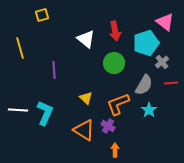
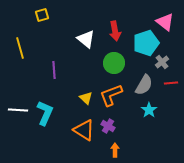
orange L-shape: moved 7 px left, 9 px up
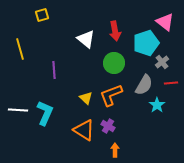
yellow line: moved 1 px down
cyan star: moved 8 px right, 5 px up
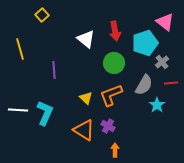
yellow square: rotated 24 degrees counterclockwise
cyan pentagon: moved 1 px left
